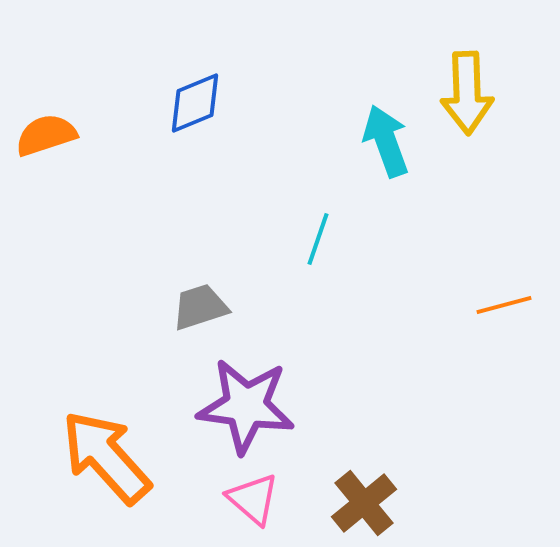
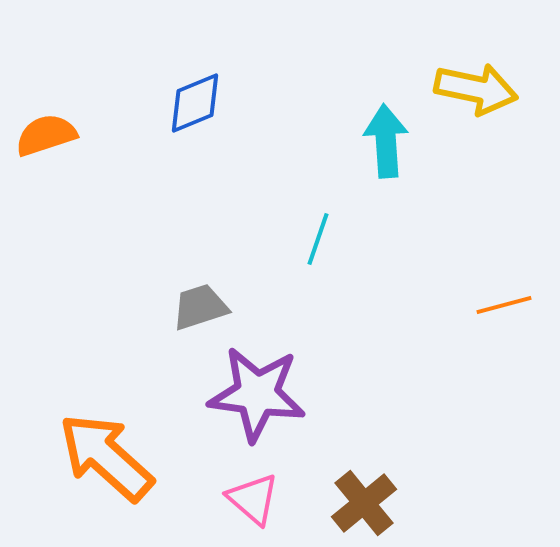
yellow arrow: moved 9 px right, 4 px up; rotated 76 degrees counterclockwise
cyan arrow: rotated 16 degrees clockwise
purple star: moved 11 px right, 12 px up
orange arrow: rotated 6 degrees counterclockwise
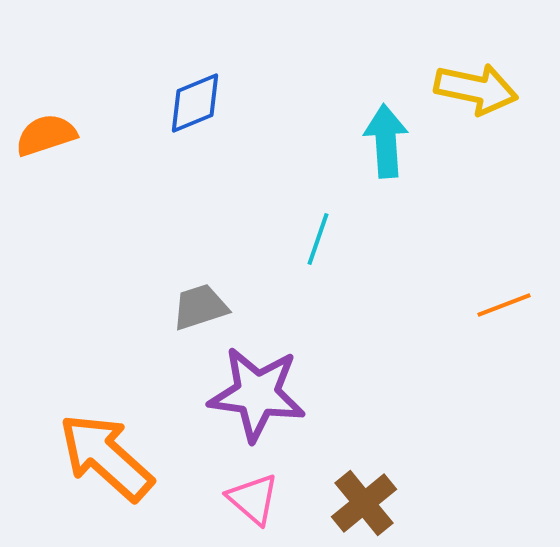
orange line: rotated 6 degrees counterclockwise
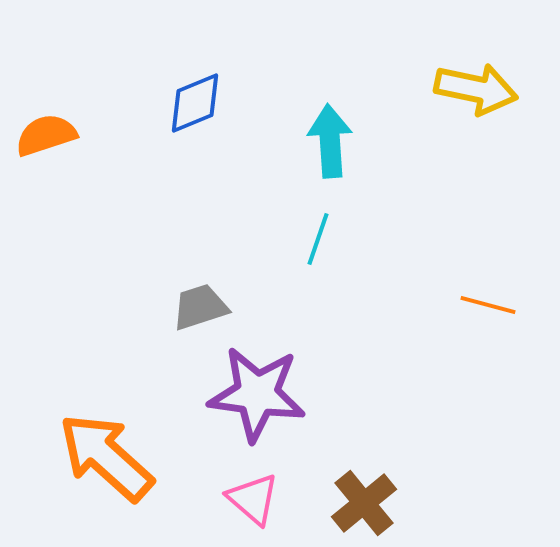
cyan arrow: moved 56 px left
orange line: moved 16 px left; rotated 36 degrees clockwise
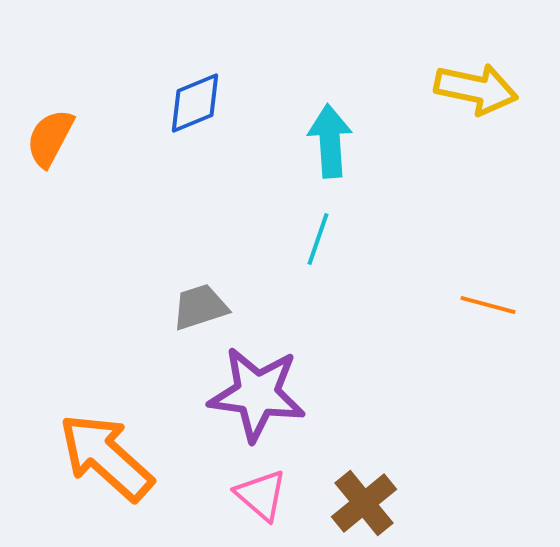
orange semicircle: moved 4 px right, 3 px down; rotated 44 degrees counterclockwise
pink triangle: moved 8 px right, 4 px up
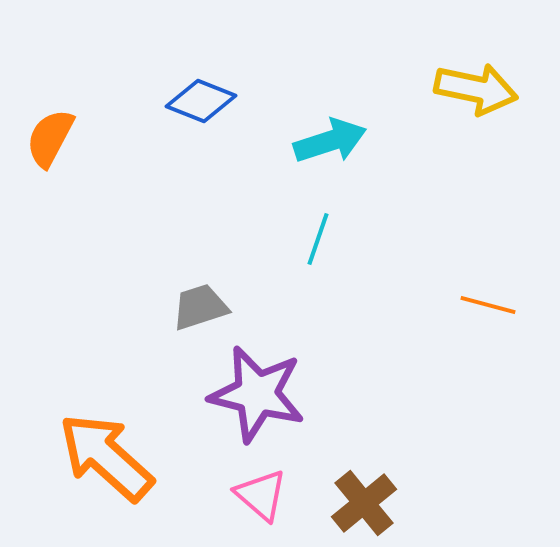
blue diamond: moved 6 px right, 2 px up; rotated 44 degrees clockwise
cyan arrow: rotated 76 degrees clockwise
purple star: rotated 6 degrees clockwise
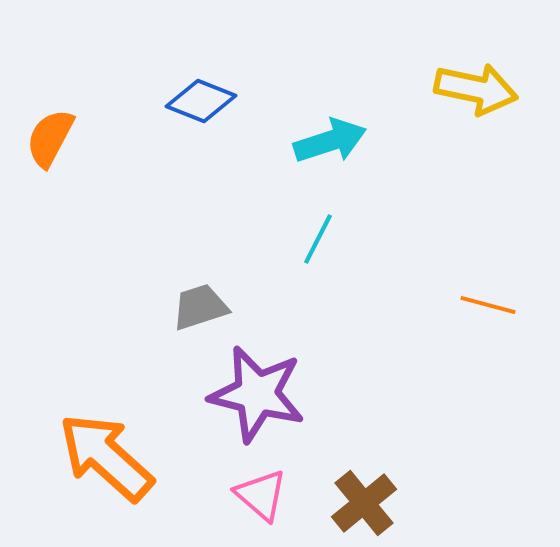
cyan line: rotated 8 degrees clockwise
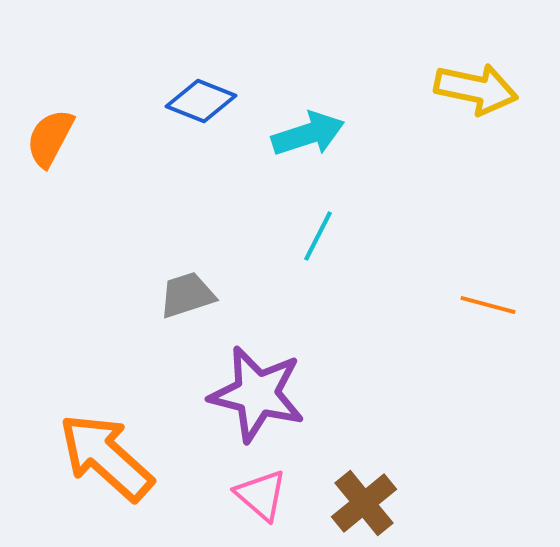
cyan arrow: moved 22 px left, 7 px up
cyan line: moved 3 px up
gray trapezoid: moved 13 px left, 12 px up
